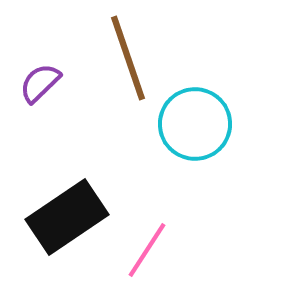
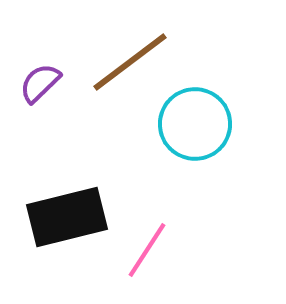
brown line: moved 2 px right, 4 px down; rotated 72 degrees clockwise
black rectangle: rotated 20 degrees clockwise
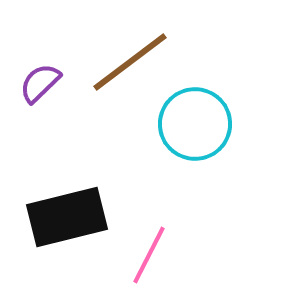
pink line: moved 2 px right, 5 px down; rotated 6 degrees counterclockwise
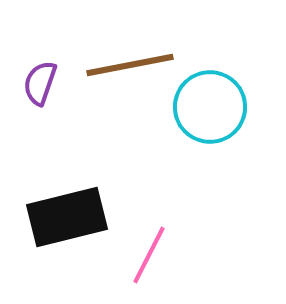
brown line: moved 3 px down; rotated 26 degrees clockwise
purple semicircle: rotated 27 degrees counterclockwise
cyan circle: moved 15 px right, 17 px up
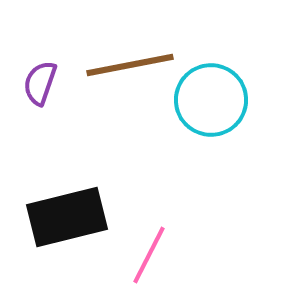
cyan circle: moved 1 px right, 7 px up
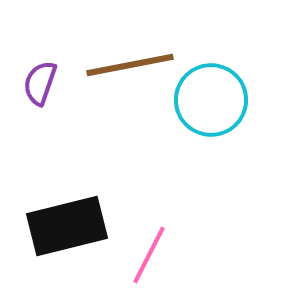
black rectangle: moved 9 px down
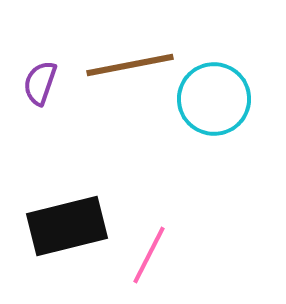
cyan circle: moved 3 px right, 1 px up
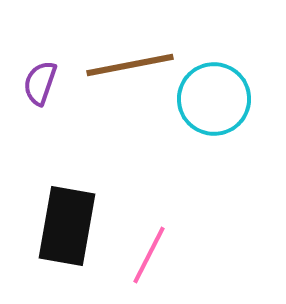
black rectangle: rotated 66 degrees counterclockwise
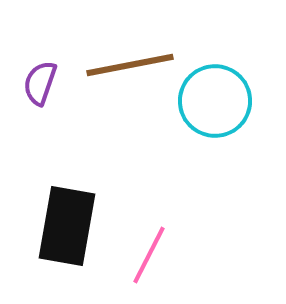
cyan circle: moved 1 px right, 2 px down
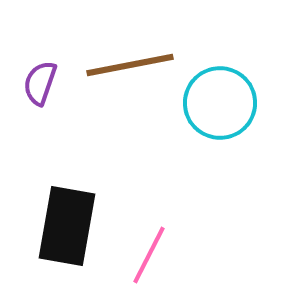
cyan circle: moved 5 px right, 2 px down
